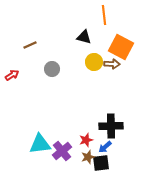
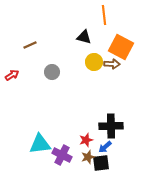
gray circle: moved 3 px down
purple cross: moved 4 px down; rotated 24 degrees counterclockwise
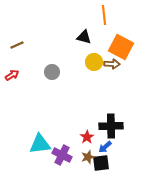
brown line: moved 13 px left
red star: moved 1 px right, 3 px up; rotated 16 degrees counterclockwise
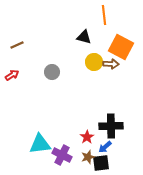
brown arrow: moved 1 px left
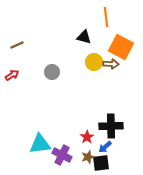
orange line: moved 2 px right, 2 px down
